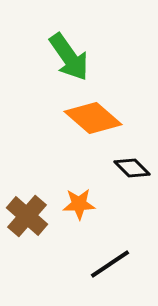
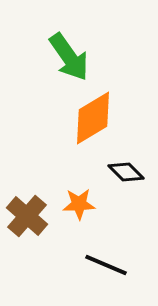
orange diamond: rotated 72 degrees counterclockwise
black diamond: moved 6 px left, 4 px down
black line: moved 4 px left, 1 px down; rotated 57 degrees clockwise
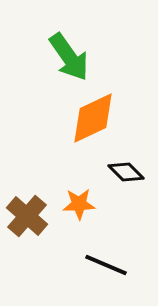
orange diamond: rotated 6 degrees clockwise
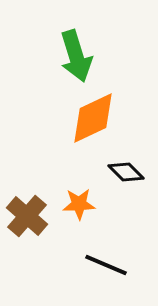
green arrow: moved 7 px right, 1 px up; rotated 18 degrees clockwise
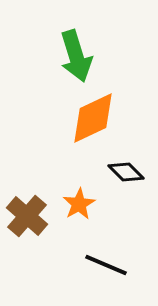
orange star: rotated 28 degrees counterclockwise
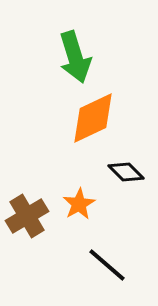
green arrow: moved 1 px left, 1 px down
brown cross: rotated 18 degrees clockwise
black line: moved 1 px right; rotated 18 degrees clockwise
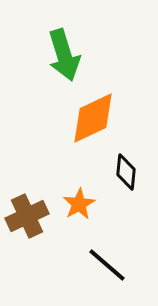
green arrow: moved 11 px left, 2 px up
black diamond: rotated 51 degrees clockwise
brown cross: rotated 6 degrees clockwise
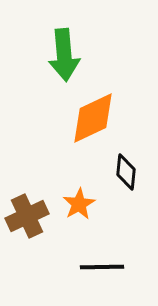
green arrow: rotated 12 degrees clockwise
black line: moved 5 px left, 2 px down; rotated 42 degrees counterclockwise
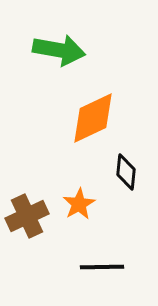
green arrow: moved 5 px left, 5 px up; rotated 75 degrees counterclockwise
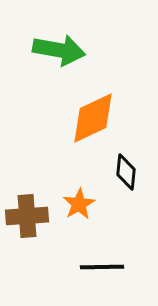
brown cross: rotated 21 degrees clockwise
